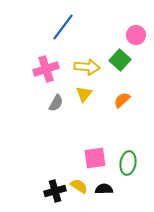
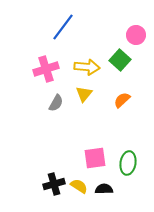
black cross: moved 1 px left, 7 px up
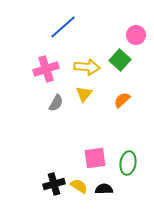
blue line: rotated 12 degrees clockwise
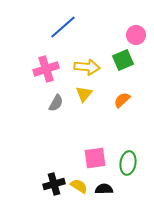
green square: moved 3 px right; rotated 25 degrees clockwise
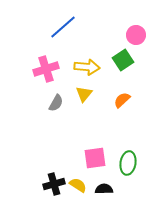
green square: rotated 10 degrees counterclockwise
yellow semicircle: moved 1 px left, 1 px up
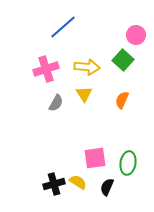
green square: rotated 15 degrees counterclockwise
yellow triangle: rotated 12 degrees counterclockwise
orange semicircle: rotated 24 degrees counterclockwise
yellow semicircle: moved 3 px up
black semicircle: moved 3 px right, 2 px up; rotated 66 degrees counterclockwise
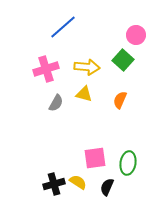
yellow triangle: rotated 42 degrees counterclockwise
orange semicircle: moved 2 px left
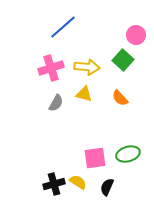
pink cross: moved 5 px right, 1 px up
orange semicircle: moved 2 px up; rotated 66 degrees counterclockwise
green ellipse: moved 9 px up; rotated 65 degrees clockwise
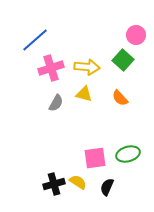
blue line: moved 28 px left, 13 px down
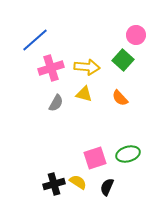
pink square: rotated 10 degrees counterclockwise
